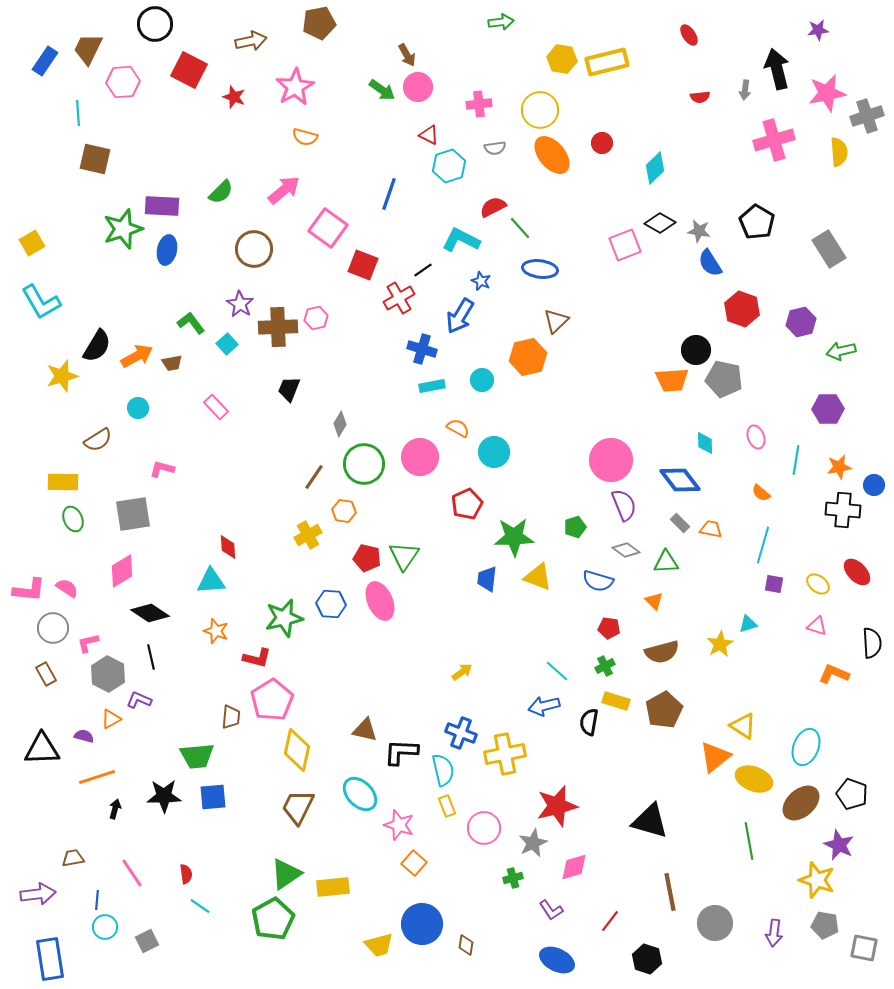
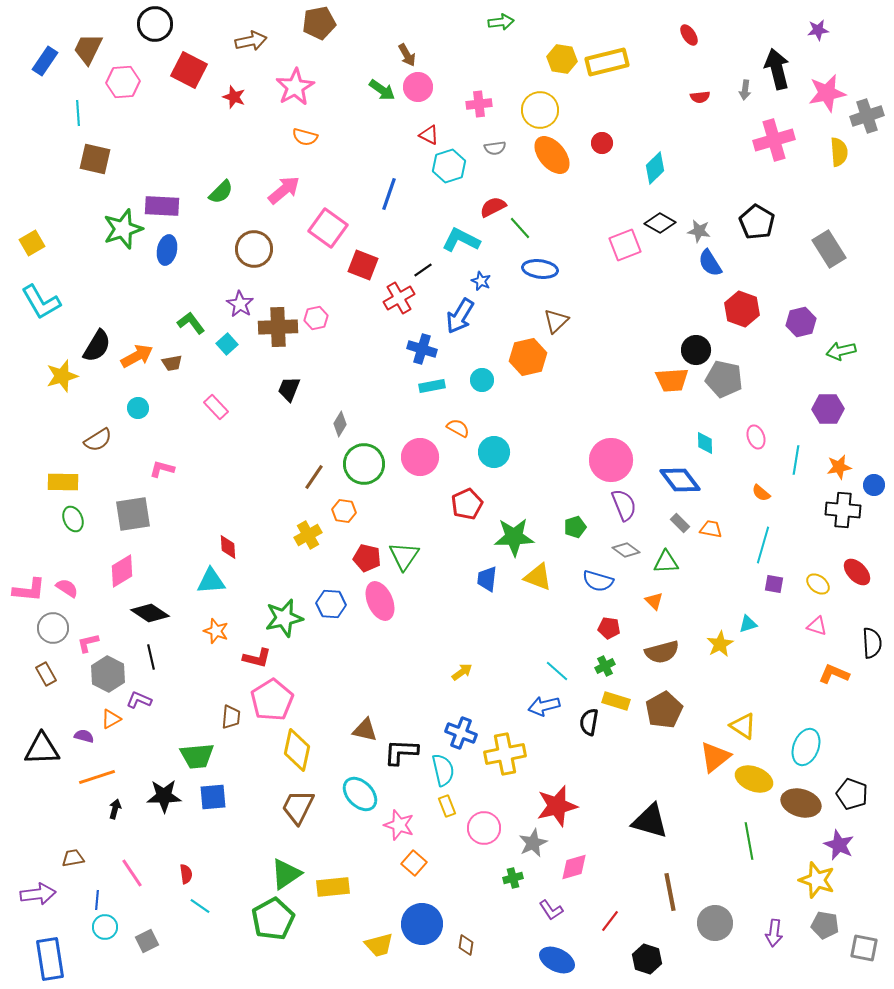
brown ellipse at (801, 803): rotated 57 degrees clockwise
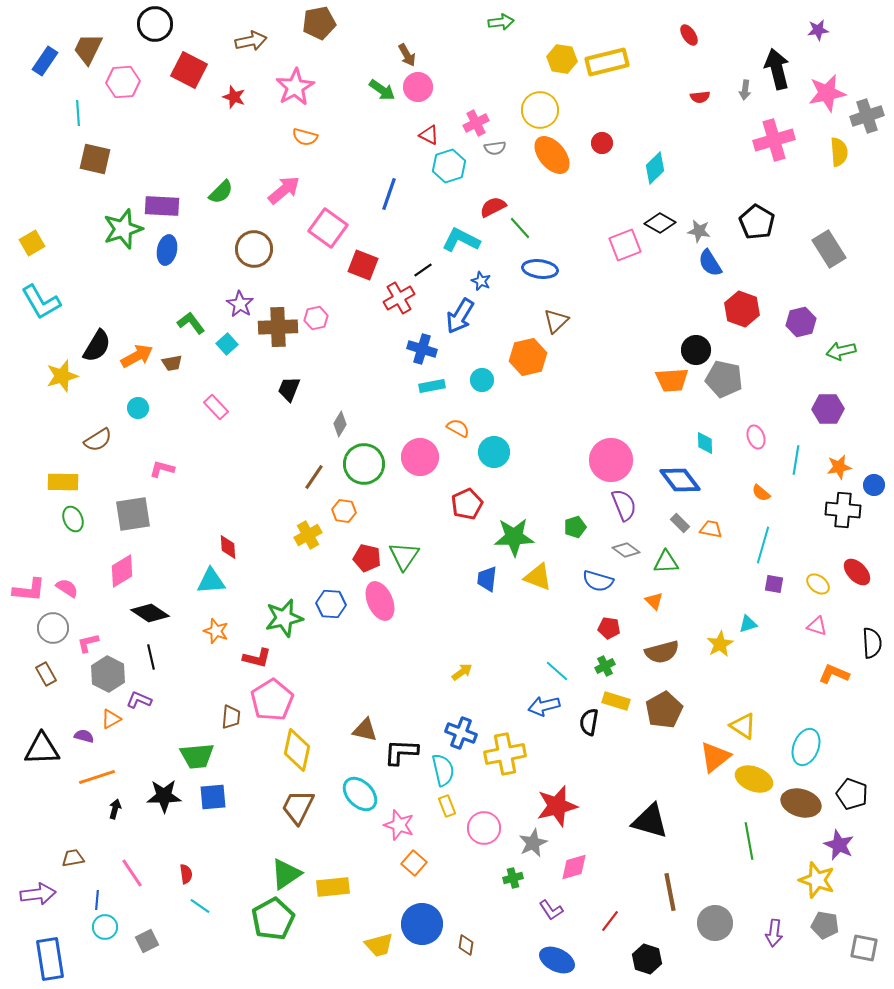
pink cross at (479, 104): moved 3 px left, 19 px down; rotated 20 degrees counterclockwise
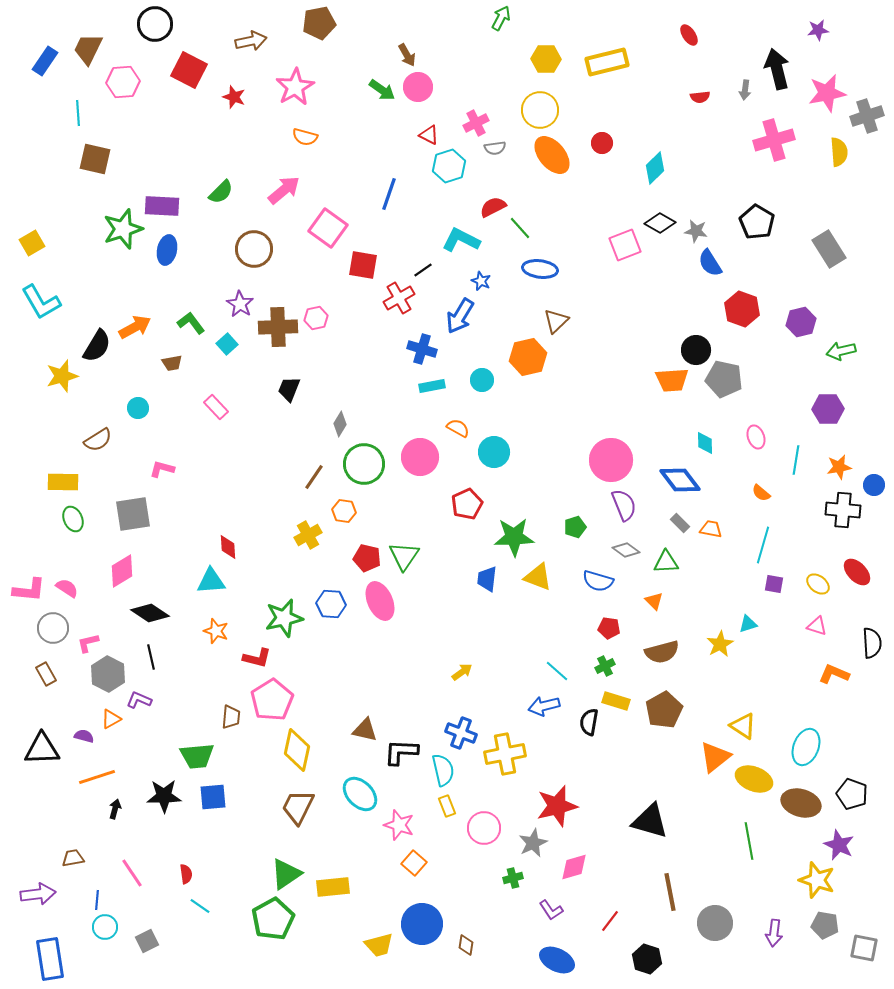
green arrow at (501, 22): moved 4 px up; rotated 55 degrees counterclockwise
yellow hexagon at (562, 59): moved 16 px left; rotated 8 degrees counterclockwise
gray star at (699, 231): moved 3 px left
red square at (363, 265): rotated 12 degrees counterclockwise
orange arrow at (137, 356): moved 2 px left, 29 px up
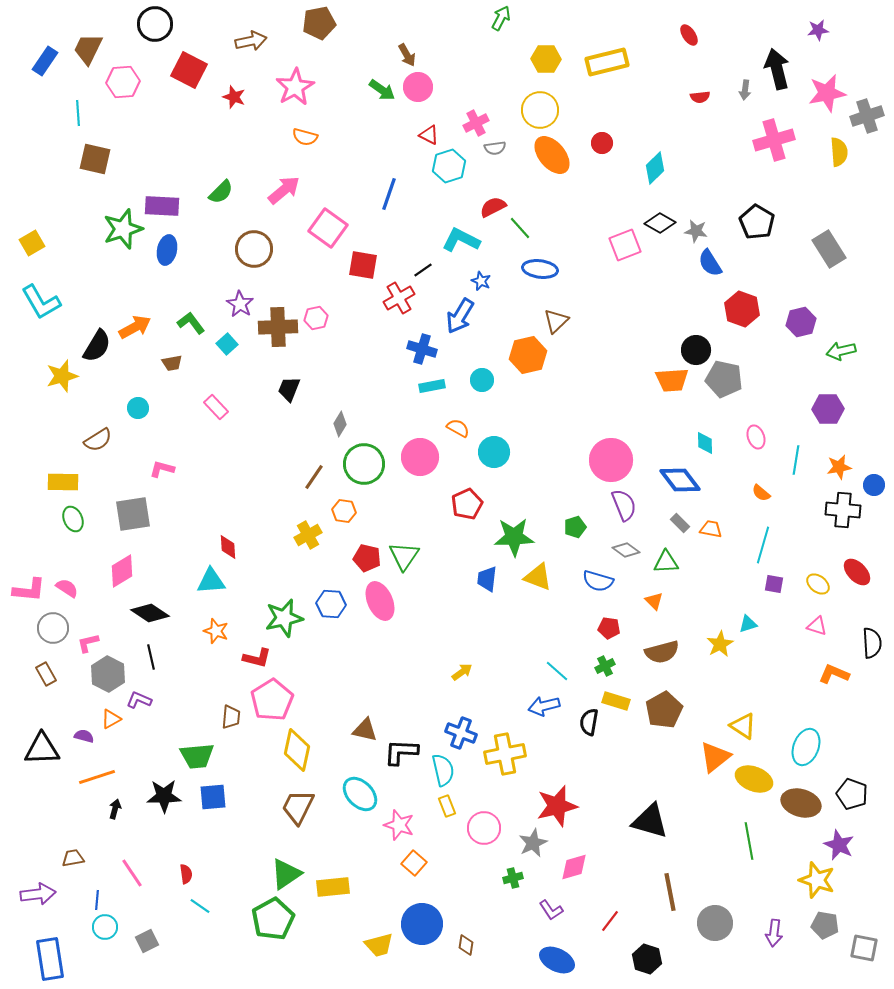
orange hexagon at (528, 357): moved 2 px up
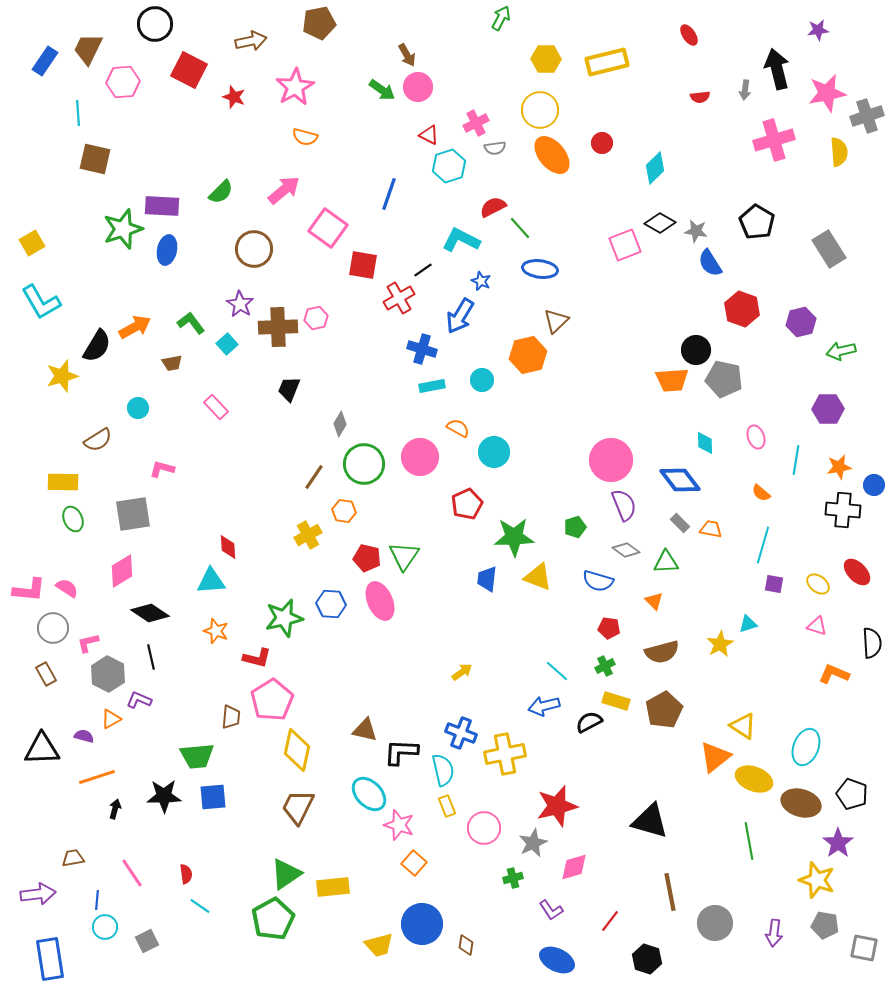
black semicircle at (589, 722): rotated 52 degrees clockwise
cyan ellipse at (360, 794): moved 9 px right
purple star at (839, 845): moved 1 px left, 2 px up; rotated 12 degrees clockwise
